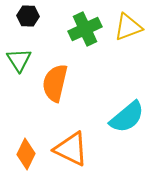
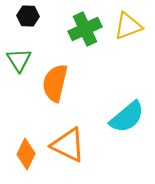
yellow triangle: moved 1 px up
orange triangle: moved 3 px left, 4 px up
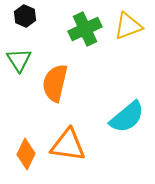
black hexagon: moved 3 px left; rotated 20 degrees clockwise
orange triangle: rotated 18 degrees counterclockwise
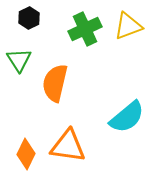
black hexagon: moved 4 px right, 2 px down; rotated 10 degrees clockwise
orange triangle: moved 1 px down
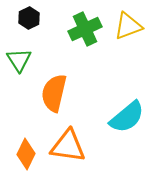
orange semicircle: moved 1 px left, 10 px down
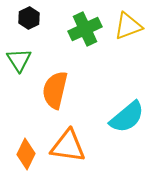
orange semicircle: moved 1 px right, 3 px up
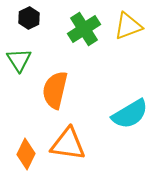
green cross: moved 1 px left; rotated 8 degrees counterclockwise
cyan semicircle: moved 3 px right, 3 px up; rotated 9 degrees clockwise
orange triangle: moved 2 px up
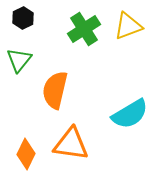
black hexagon: moved 6 px left
green triangle: rotated 12 degrees clockwise
orange triangle: moved 3 px right
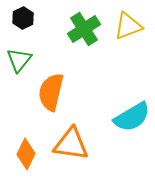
orange semicircle: moved 4 px left, 2 px down
cyan semicircle: moved 2 px right, 3 px down
